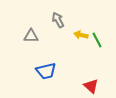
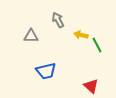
green line: moved 5 px down
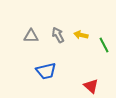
gray arrow: moved 15 px down
green line: moved 7 px right
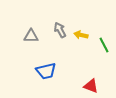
gray arrow: moved 2 px right, 5 px up
red triangle: rotated 21 degrees counterclockwise
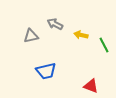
gray arrow: moved 5 px left, 6 px up; rotated 35 degrees counterclockwise
gray triangle: rotated 14 degrees counterclockwise
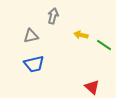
gray arrow: moved 2 px left, 8 px up; rotated 77 degrees clockwise
green line: rotated 28 degrees counterclockwise
blue trapezoid: moved 12 px left, 7 px up
red triangle: moved 1 px right, 1 px down; rotated 21 degrees clockwise
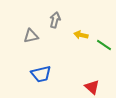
gray arrow: moved 2 px right, 4 px down
blue trapezoid: moved 7 px right, 10 px down
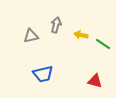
gray arrow: moved 1 px right, 5 px down
green line: moved 1 px left, 1 px up
blue trapezoid: moved 2 px right
red triangle: moved 3 px right, 6 px up; rotated 28 degrees counterclockwise
